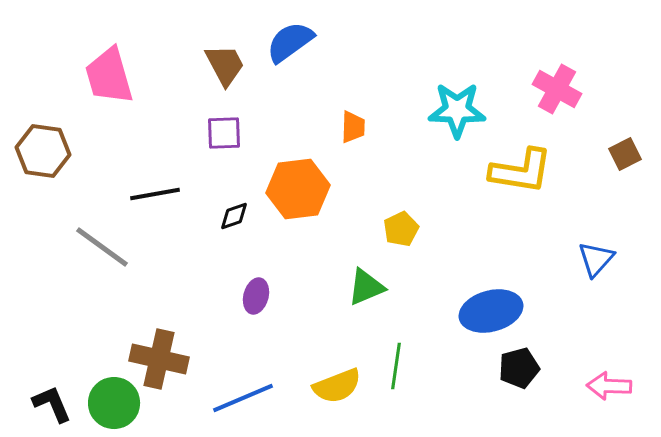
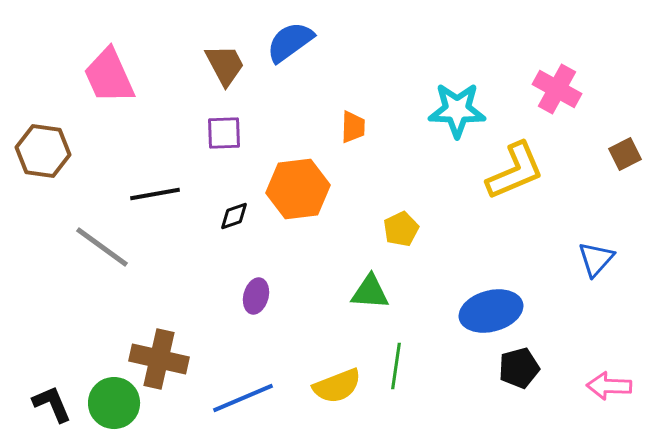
pink trapezoid: rotated 8 degrees counterclockwise
yellow L-shape: moved 6 px left; rotated 32 degrees counterclockwise
green triangle: moved 4 px right, 5 px down; rotated 27 degrees clockwise
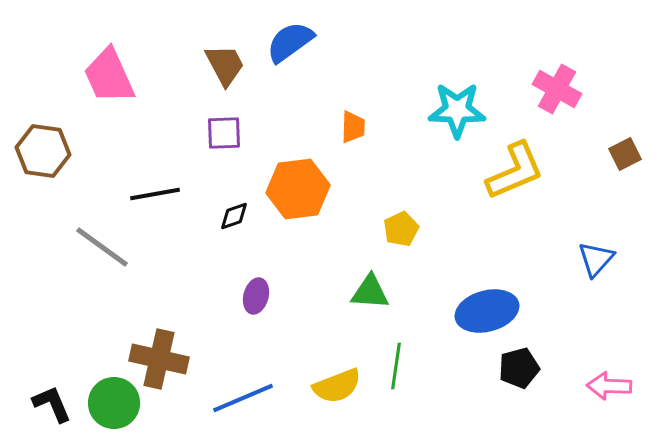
blue ellipse: moved 4 px left
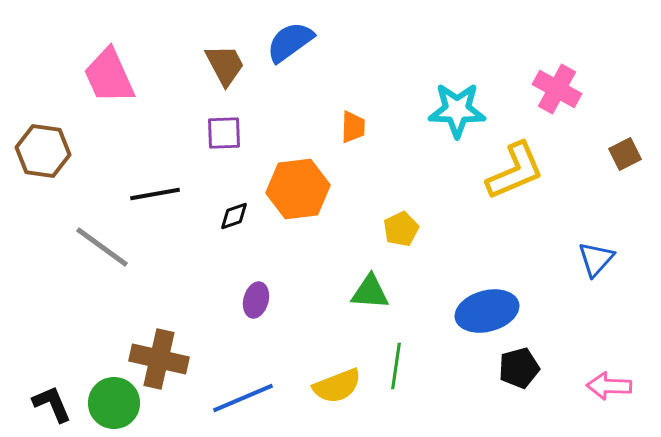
purple ellipse: moved 4 px down
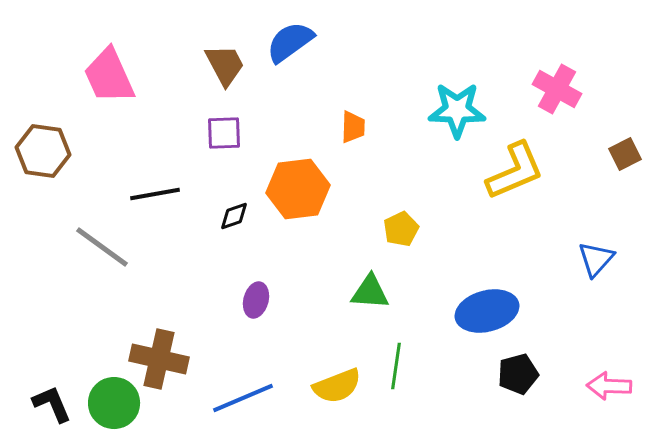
black pentagon: moved 1 px left, 6 px down
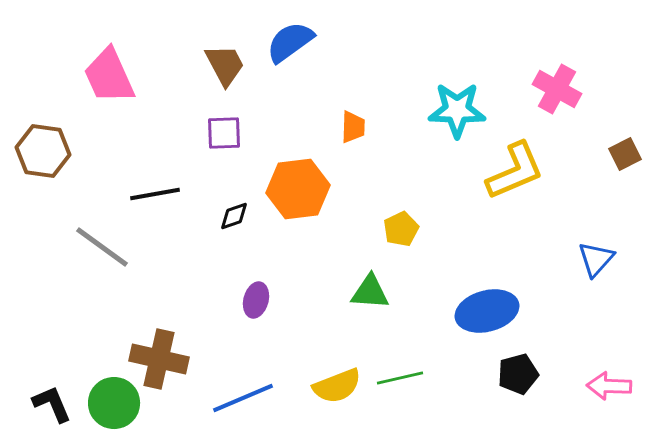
green line: moved 4 px right, 12 px down; rotated 69 degrees clockwise
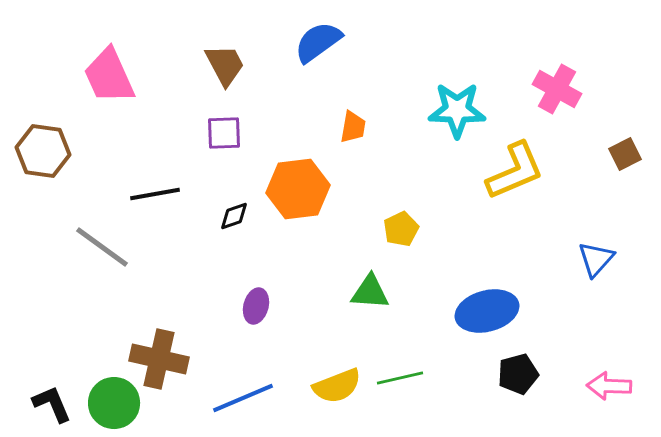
blue semicircle: moved 28 px right
orange trapezoid: rotated 8 degrees clockwise
purple ellipse: moved 6 px down
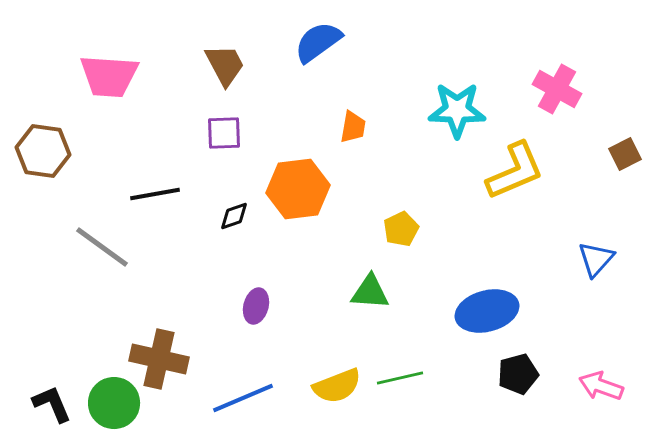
pink trapezoid: rotated 62 degrees counterclockwise
pink arrow: moved 8 px left; rotated 18 degrees clockwise
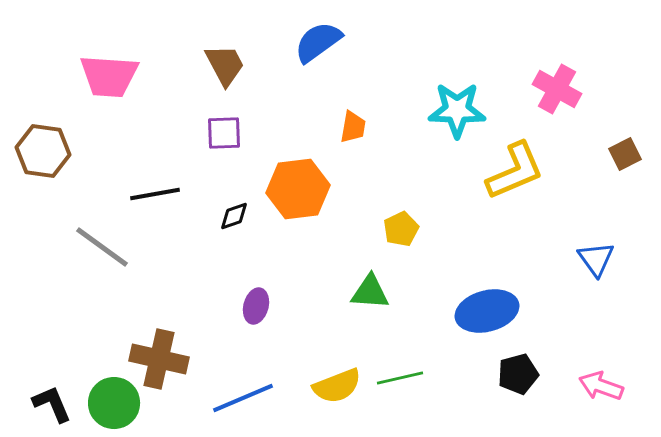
blue triangle: rotated 18 degrees counterclockwise
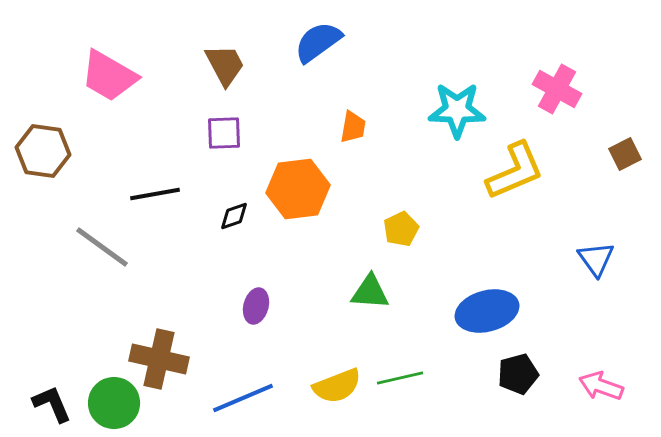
pink trapezoid: rotated 26 degrees clockwise
